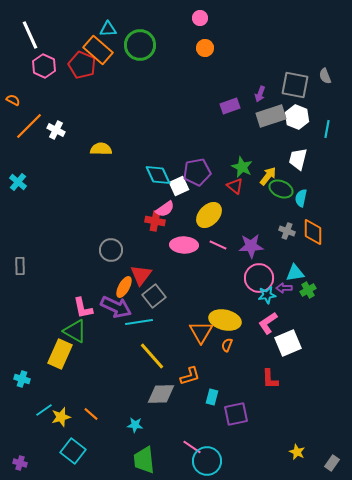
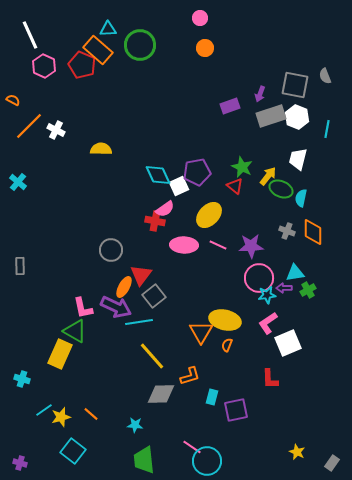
purple square at (236, 414): moved 4 px up
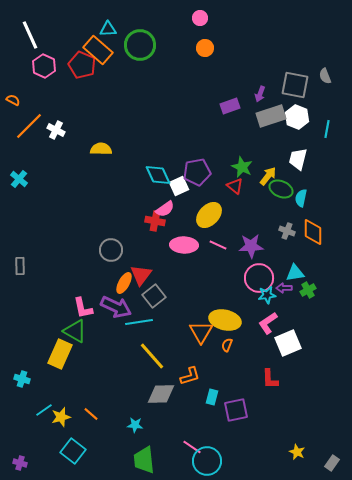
cyan cross at (18, 182): moved 1 px right, 3 px up
orange ellipse at (124, 287): moved 4 px up
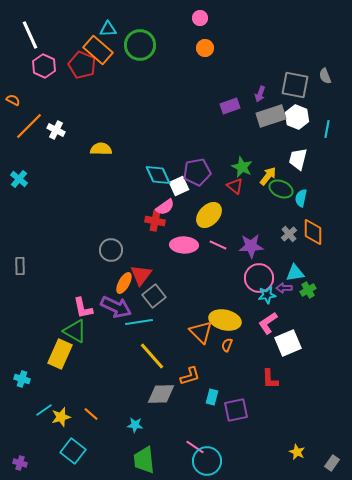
pink semicircle at (165, 209): moved 2 px up
gray cross at (287, 231): moved 2 px right, 3 px down; rotated 28 degrees clockwise
orange triangle at (201, 332): rotated 15 degrees counterclockwise
pink line at (192, 447): moved 3 px right
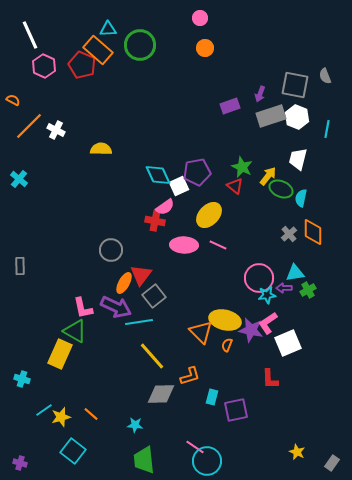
purple star at (251, 246): moved 84 px down; rotated 15 degrees clockwise
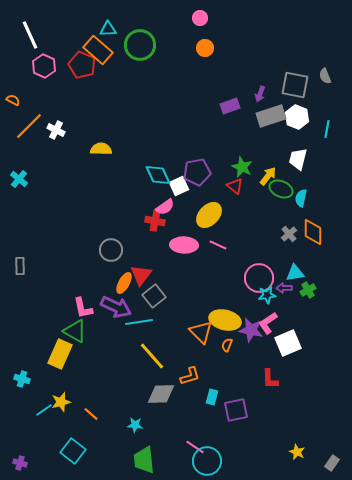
yellow star at (61, 417): moved 15 px up
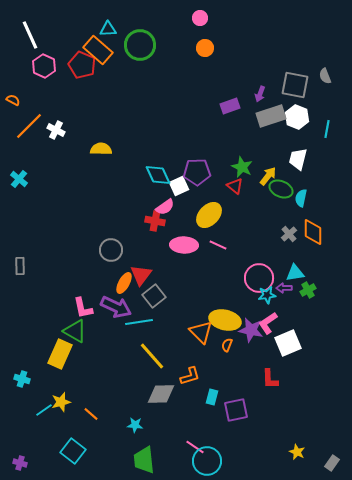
purple pentagon at (197, 172): rotated 8 degrees clockwise
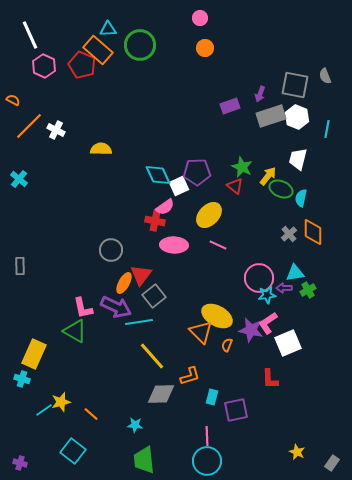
pink ellipse at (184, 245): moved 10 px left
yellow ellipse at (225, 320): moved 8 px left, 4 px up; rotated 16 degrees clockwise
yellow rectangle at (60, 354): moved 26 px left
pink line at (195, 447): moved 12 px right, 11 px up; rotated 54 degrees clockwise
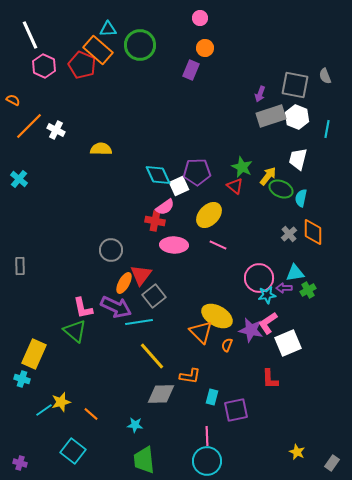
purple rectangle at (230, 106): moved 39 px left, 36 px up; rotated 48 degrees counterclockwise
green triangle at (75, 331): rotated 10 degrees clockwise
orange L-shape at (190, 376): rotated 25 degrees clockwise
